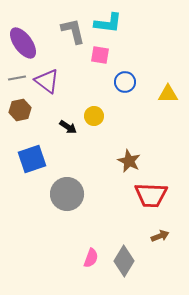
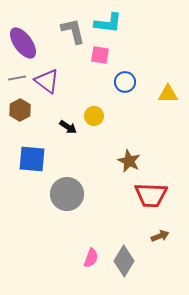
brown hexagon: rotated 15 degrees counterclockwise
blue square: rotated 24 degrees clockwise
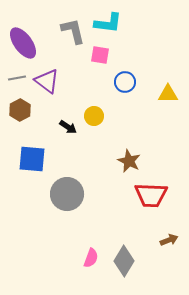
brown arrow: moved 9 px right, 4 px down
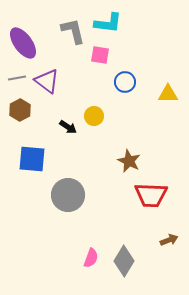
gray circle: moved 1 px right, 1 px down
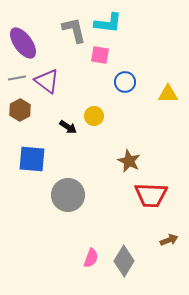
gray L-shape: moved 1 px right, 1 px up
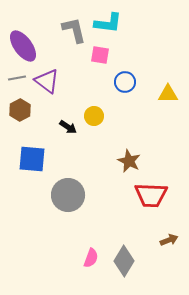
purple ellipse: moved 3 px down
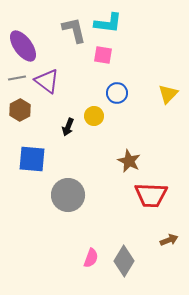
pink square: moved 3 px right
blue circle: moved 8 px left, 11 px down
yellow triangle: rotated 45 degrees counterclockwise
black arrow: rotated 78 degrees clockwise
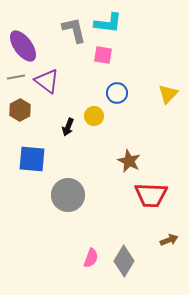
gray line: moved 1 px left, 1 px up
